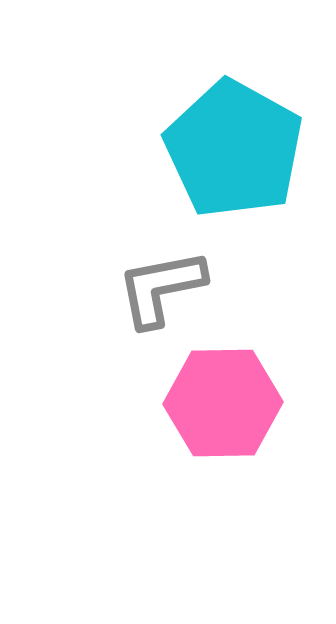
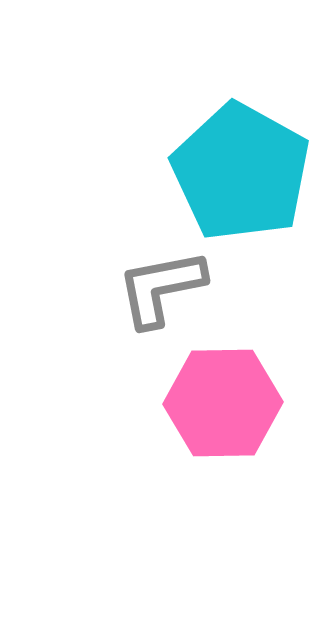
cyan pentagon: moved 7 px right, 23 px down
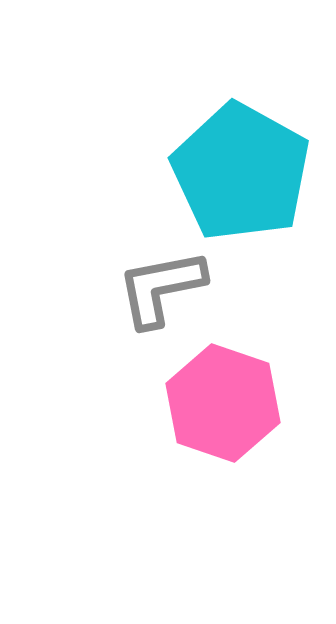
pink hexagon: rotated 20 degrees clockwise
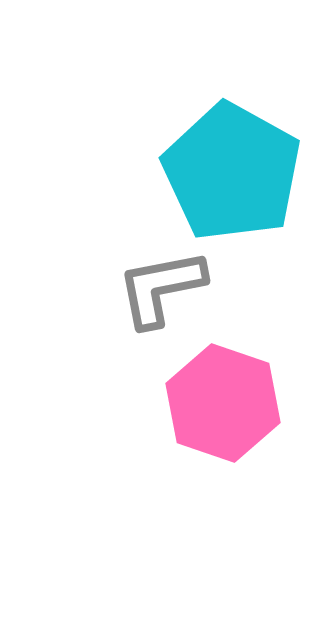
cyan pentagon: moved 9 px left
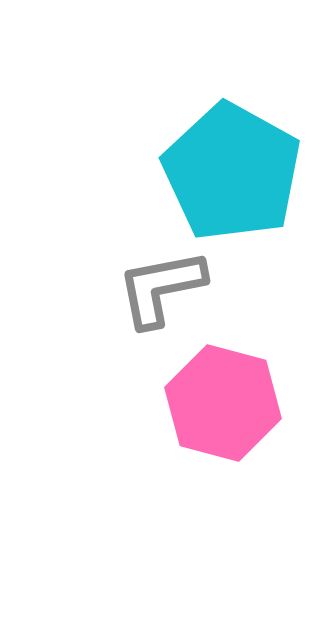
pink hexagon: rotated 4 degrees counterclockwise
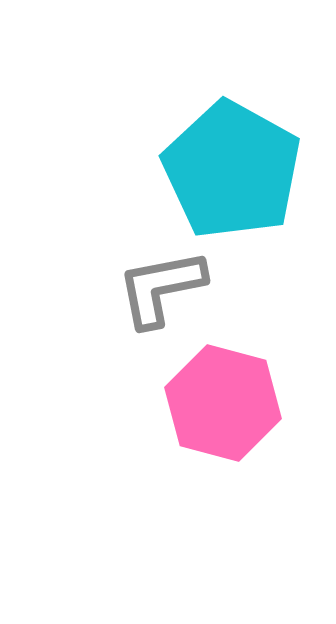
cyan pentagon: moved 2 px up
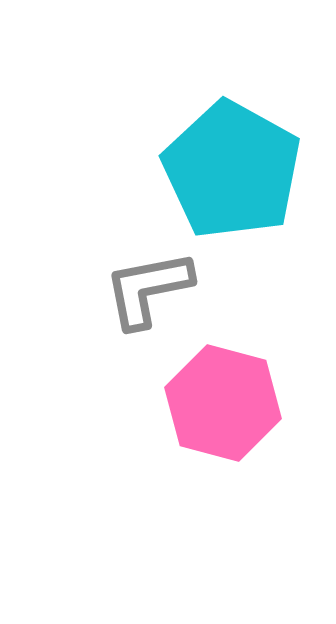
gray L-shape: moved 13 px left, 1 px down
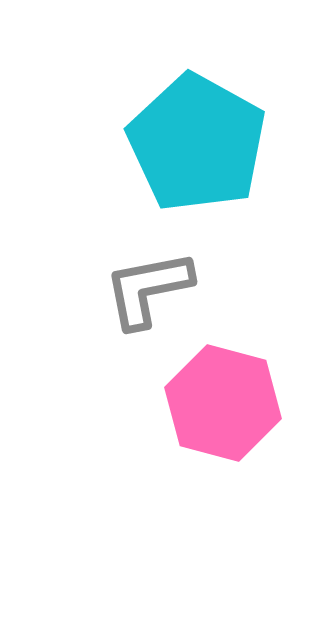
cyan pentagon: moved 35 px left, 27 px up
